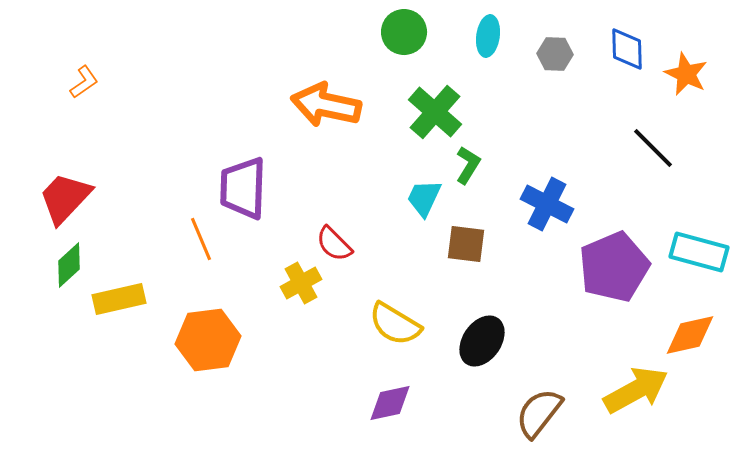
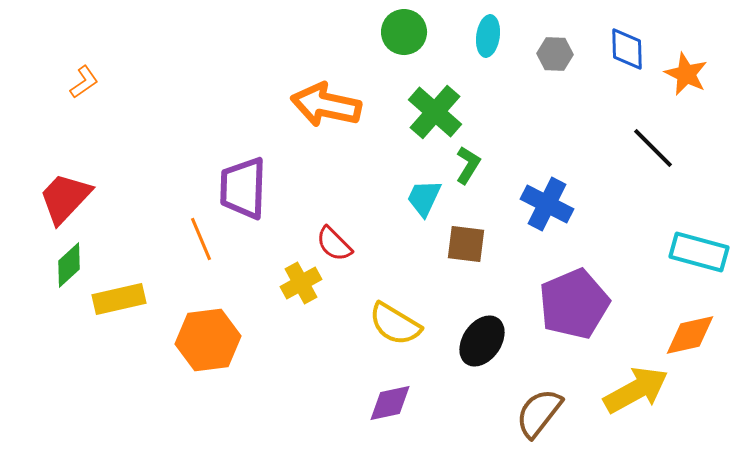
purple pentagon: moved 40 px left, 37 px down
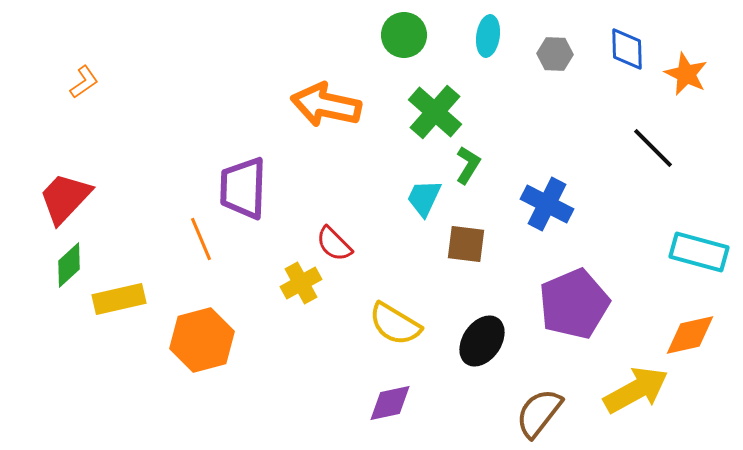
green circle: moved 3 px down
orange hexagon: moved 6 px left; rotated 8 degrees counterclockwise
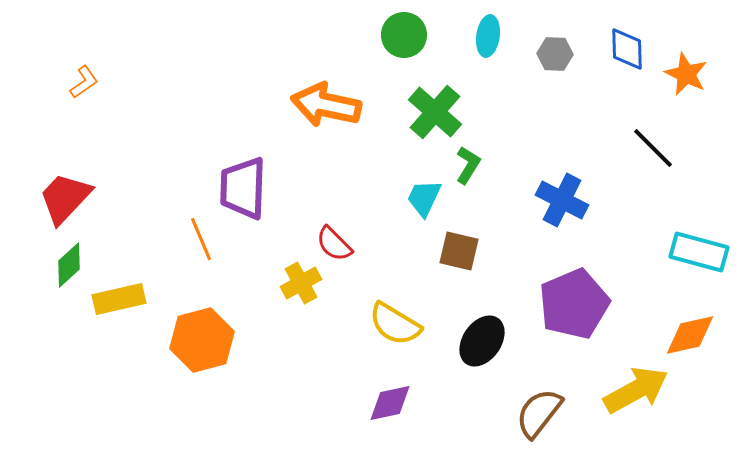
blue cross: moved 15 px right, 4 px up
brown square: moved 7 px left, 7 px down; rotated 6 degrees clockwise
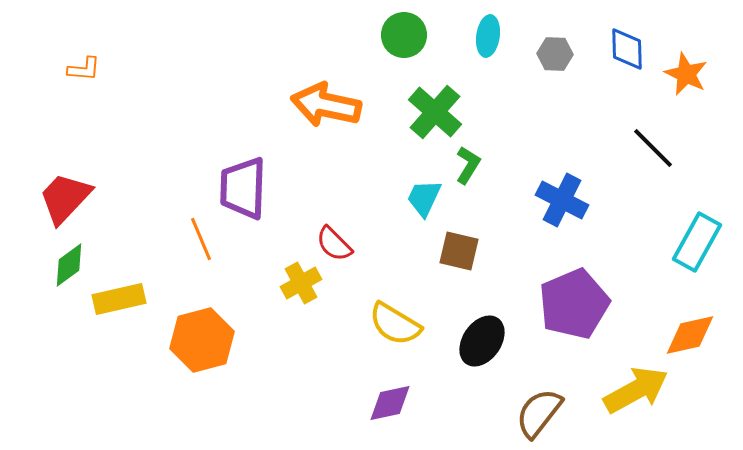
orange L-shape: moved 13 px up; rotated 40 degrees clockwise
cyan rectangle: moved 2 px left, 10 px up; rotated 76 degrees counterclockwise
green diamond: rotated 6 degrees clockwise
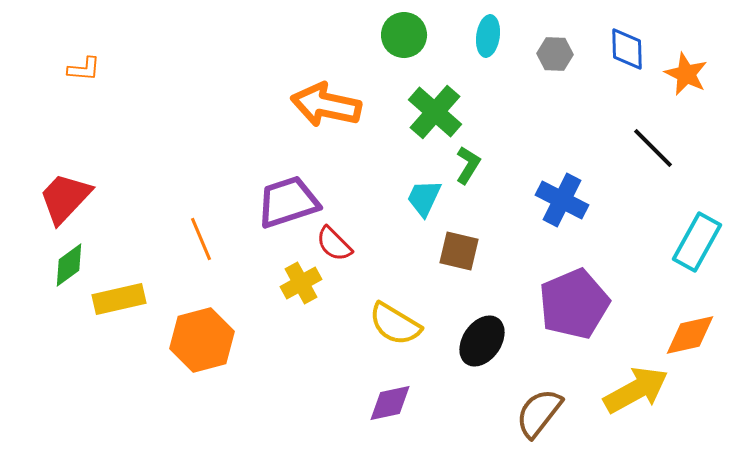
purple trapezoid: moved 45 px right, 14 px down; rotated 70 degrees clockwise
